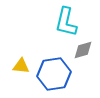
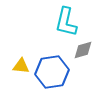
blue hexagon: moved 2 px left, 2 px up
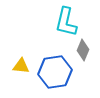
gray diamond: rotated 50 degrees counterclockwise
blue hexagon: moved 3 px right
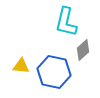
gray diamond: rotated 25 degrees clockwise
blue hexagon: moved 1 px left; rotated 20 degrees clockwise
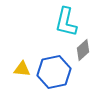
yellow triangle: moved 1 px right, 3 px down
blue hexagon: rotated 24 degrees counterclockwise
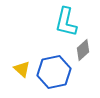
yellow triangle: rotated 36 degrees clockwise
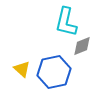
gray diamond: moved 1 px left, 4 px up; rotated 20 degrees clockwise
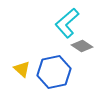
cyan L-shape: moved 1 px right, 1 px down; rotated 36 degrees clockwise
gray diamond: rotated 55 degrees clockwise
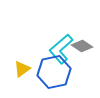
cyan L-shape: moved 6 px left, 26 px down
yellow triangle: rotated 42 degrees clockwise
